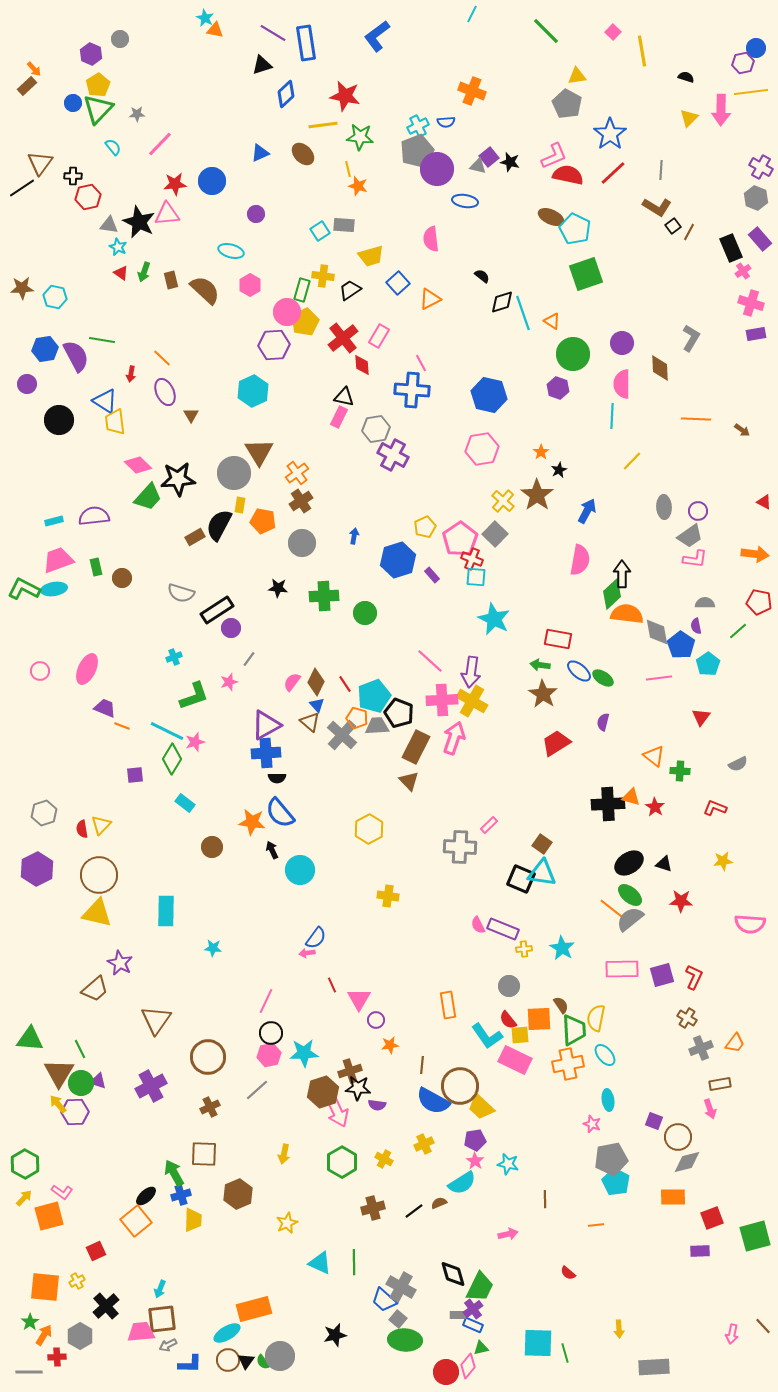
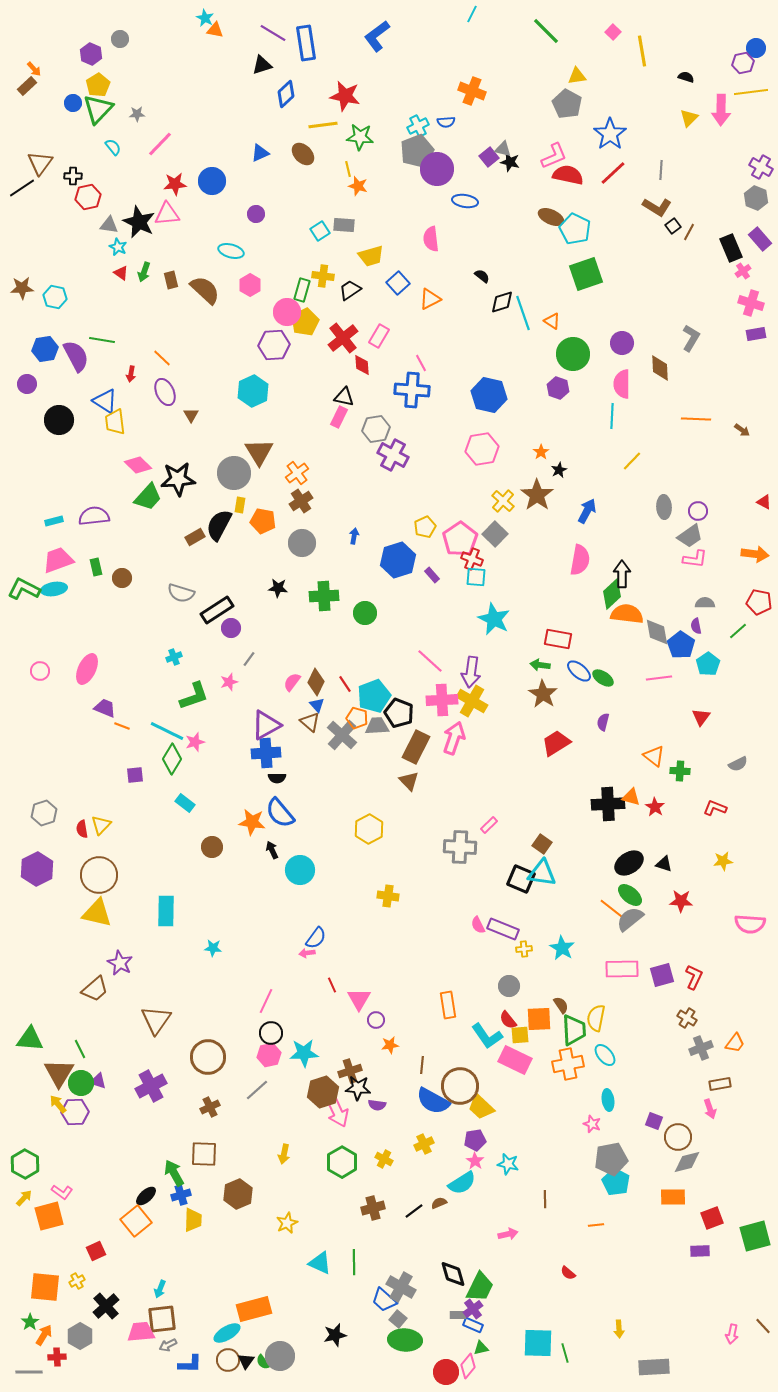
gray triangle at (478, 166): moved 25 px right, 17 px up
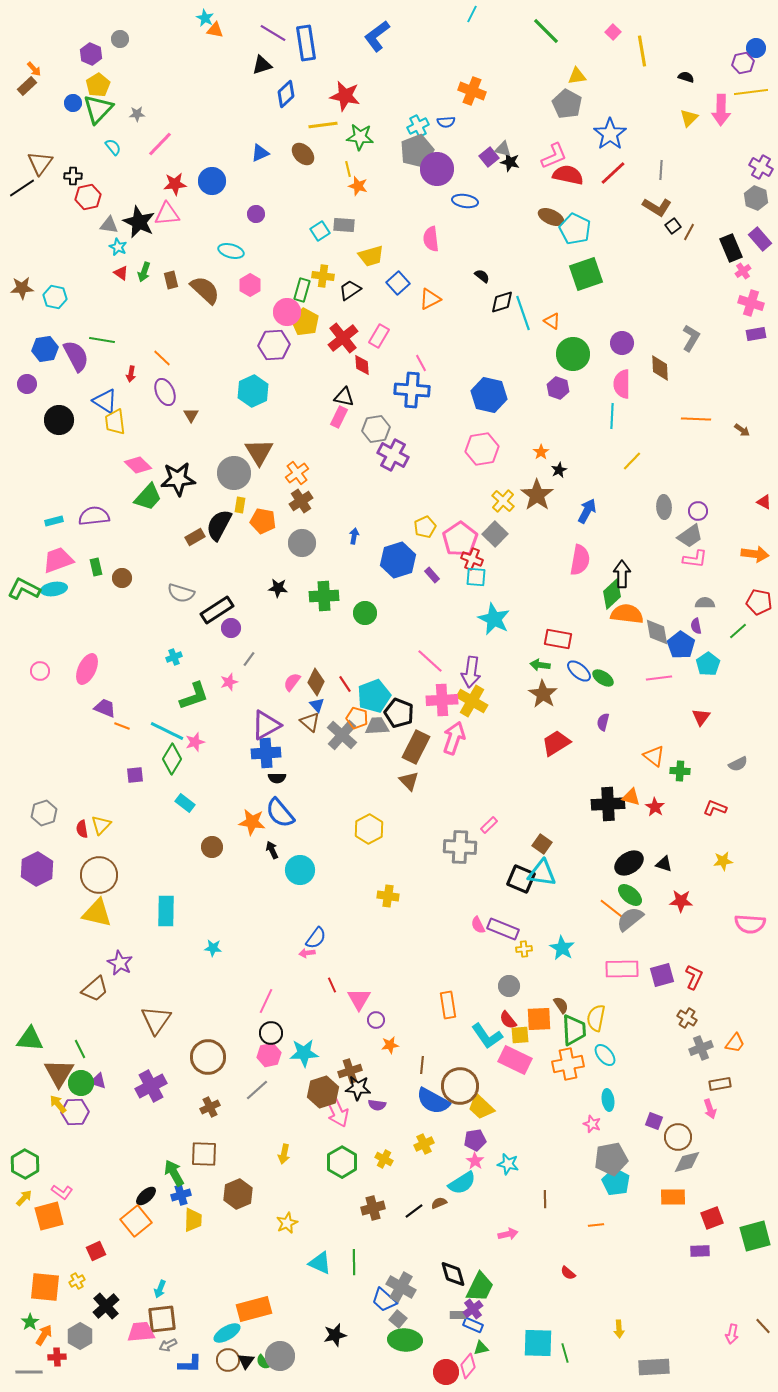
yellow pentagon at (305, 322): rotated 16 degrees counterclockwise
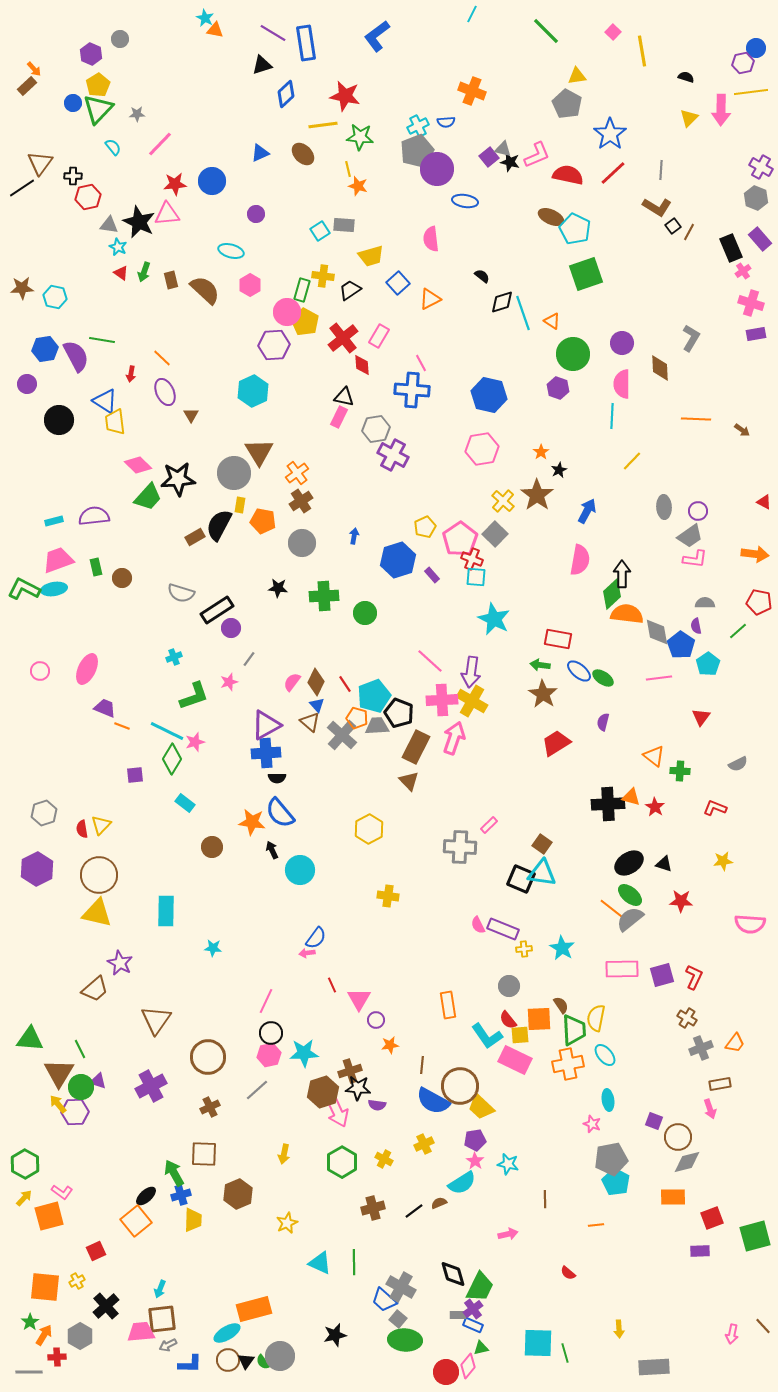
pink L-shape at (554, 156): moved 17 px left, 1 px up
green circle at (81, 1083): moved 4 px down
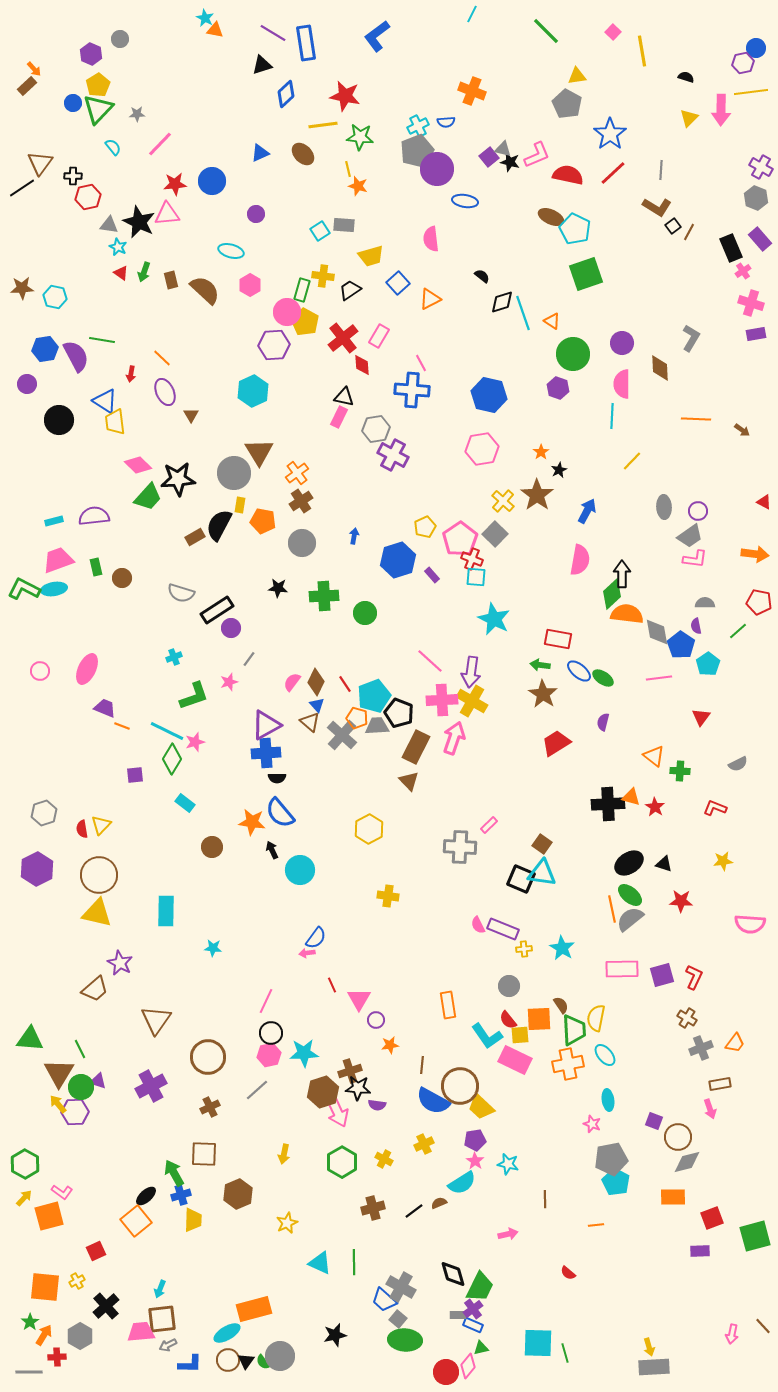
orange line at (612, 909): rotated 40 degrees clockwise
yellow arrow at (619, 1329): moved 30 px right, 18 px down; rotated 12 degrees counterclockwise
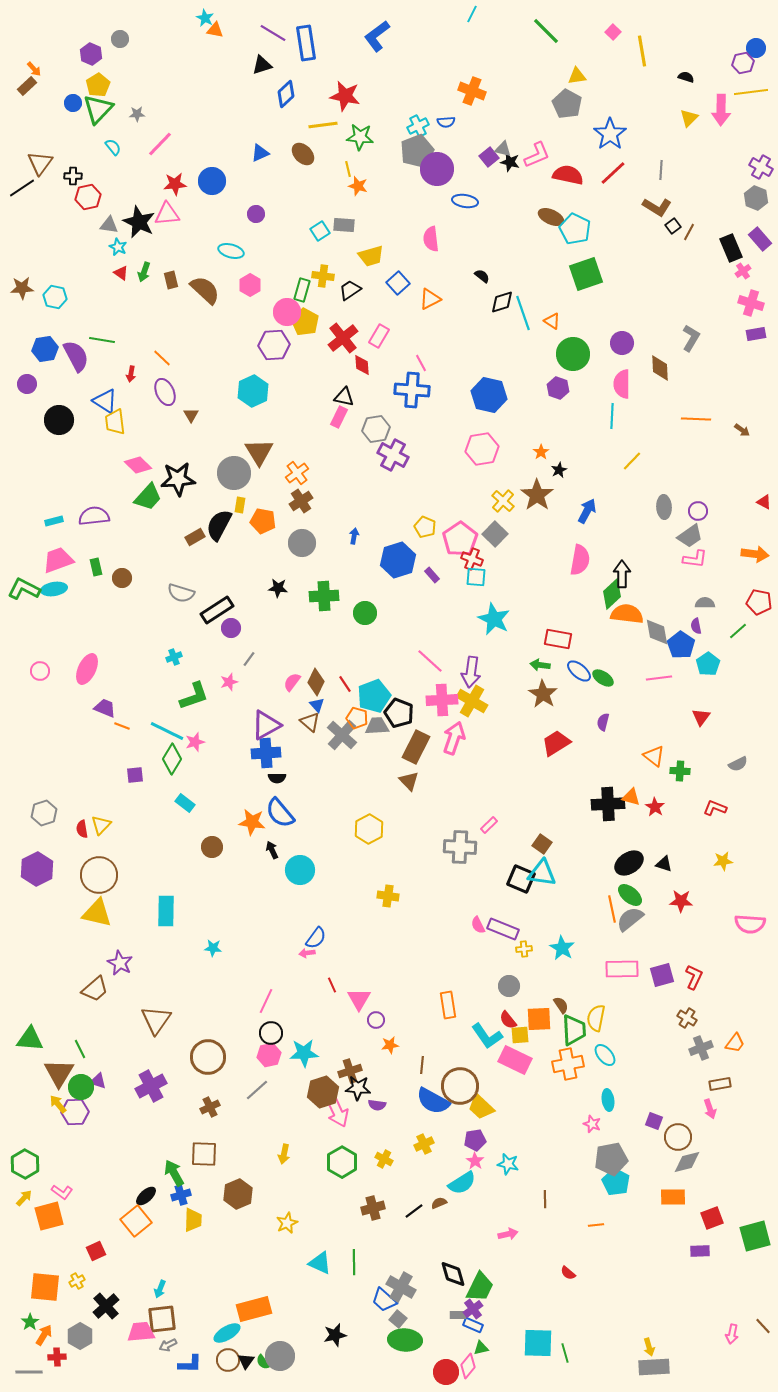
yellow pentagon at (425, 527): rotated 25 degrees counterclockwise
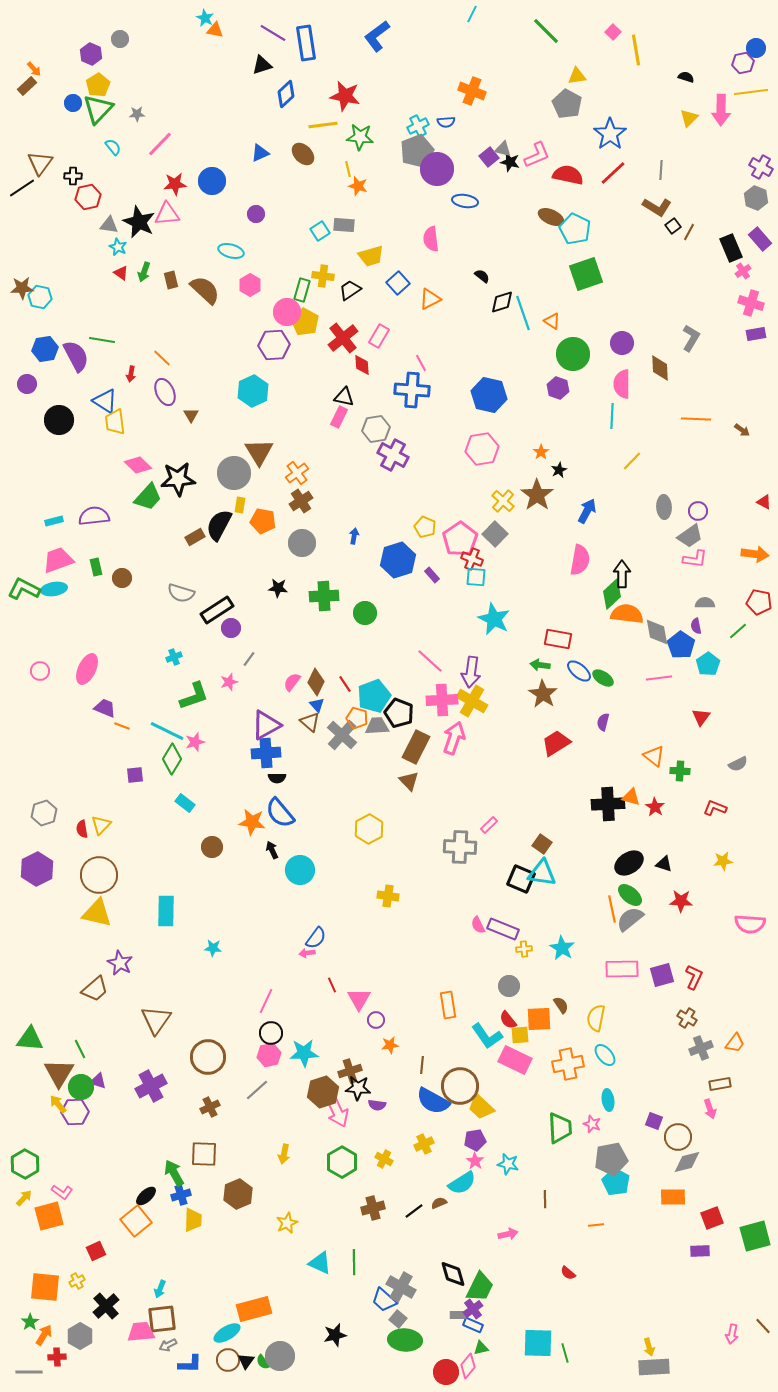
yellow line at (642, 51): moved 6 px left, 1 px up
cyan hexagon at (55, 297): moved 15 px left
green trapezoid at (574, 1030): moved 14 px left, 98 px down
